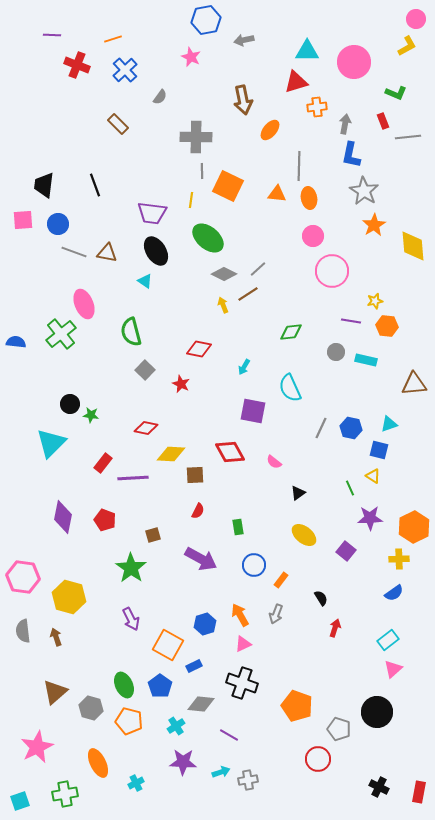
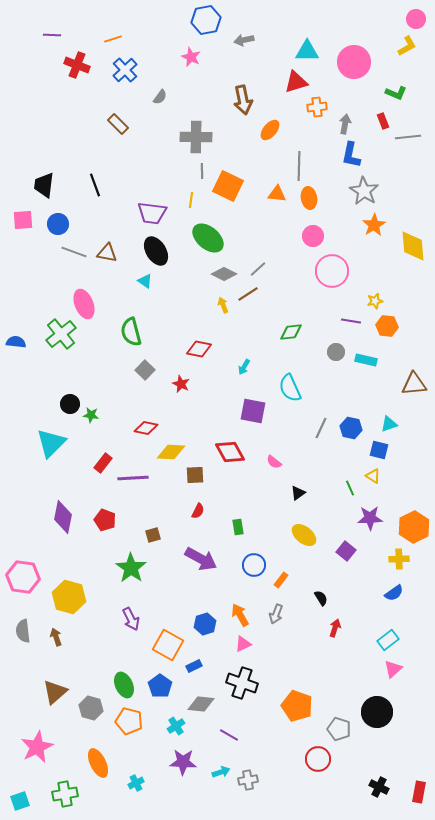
yellow diamond at (171, 454): moved 2 px up
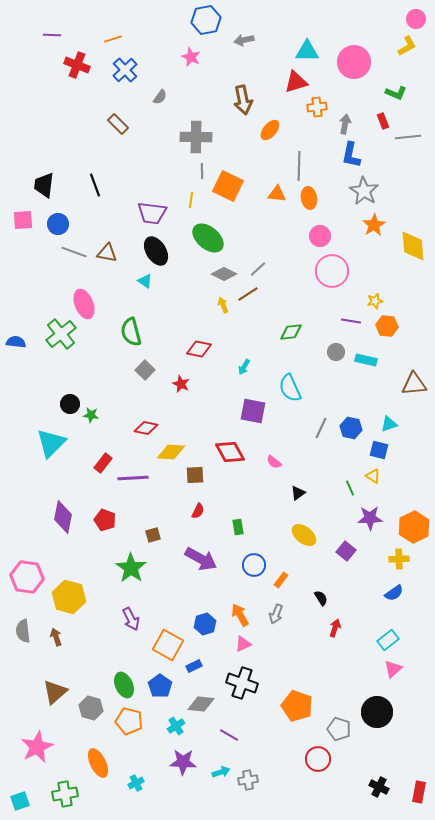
pink circle at (313, 236): moved 7 px right
pink hexagon at (23, 577): moved 4 px right
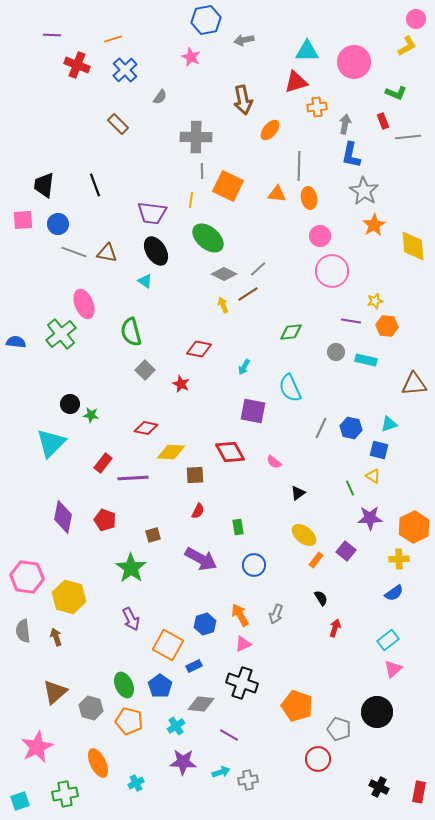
orange rectangle at (281, 580): moved 35 px right, 20 px up
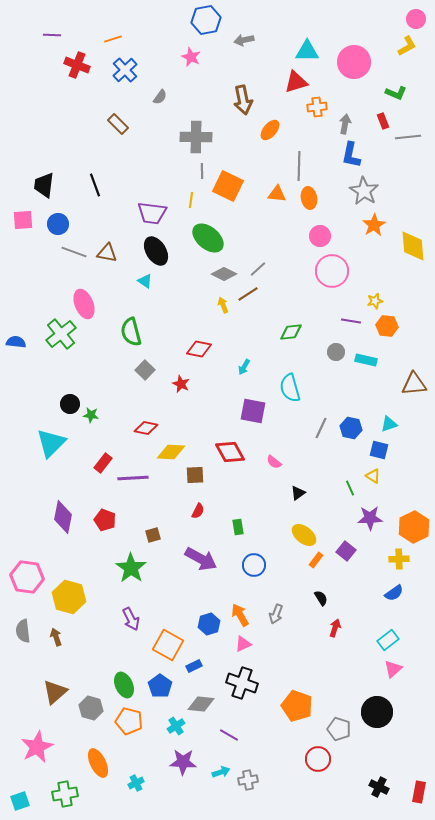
cyan semicircle at (290, 388): rotated 8 degrees clockwise
blue hexagon at (205, 624): moved 4 px right
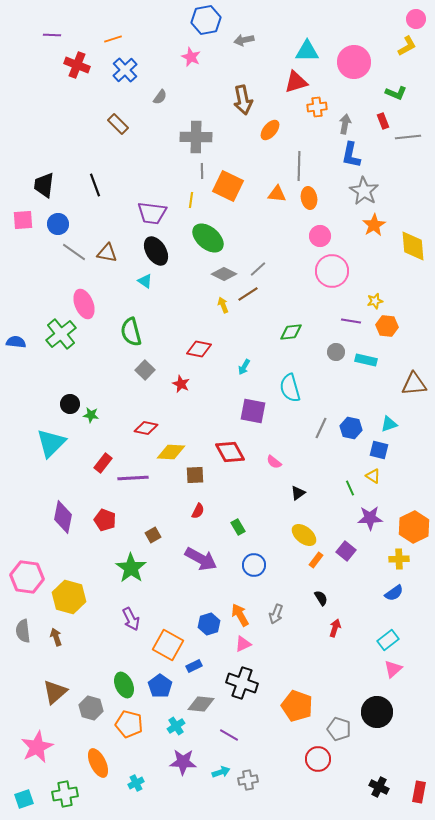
gray line at (74, 252): rotated 15 degrees clockwise
green rectangle at (238, 527): rotated 21 degrees counterclockwise
brown square at (153, 535): rotated 14 degrees counterclockwise
orange pentagon at (129, 721): moved 3 px down
cyan square at (20, 801): moved 4 px right, 2 px up
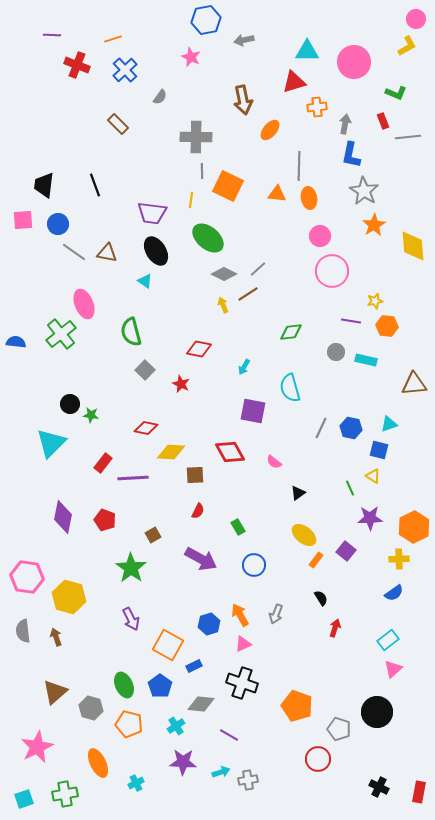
red triangle at (296, 82): moved 2 px left
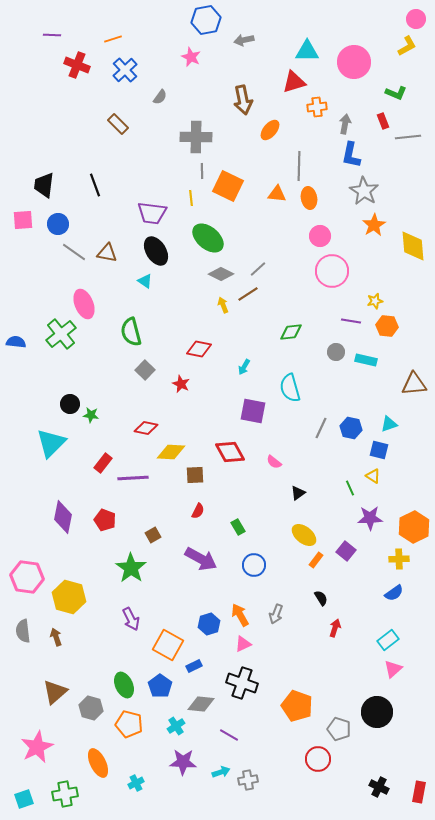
yellow line at (191, 200): moved 2 px up; rotated 14 degrees counterclockwise
gray diamond at (224, 274): moved 3 px left
